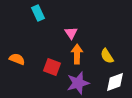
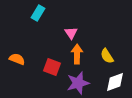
cyan rectangle: rotated 56 degrees clockwise
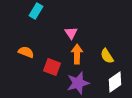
cyan rectangle: moved 2 px left, 2 px up
orange semicircle: moved 9 px right, 7 px up
white diamond: rotated 15 degrees counterclockwise
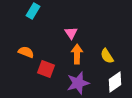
cyan rectangle: moved 3 px left
red square: moved 6 px left, 2 px down
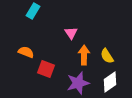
orange arrow: moved 7 px right, 1 px down
white diamond: moved 5 px left
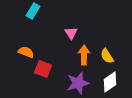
red square: moved 3 px left
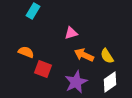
pink triangle: rotated 48 degrees clockwise
orange arrow: rotated 66 degrees counterclockwise
purple star: moved 2 px left, 1 px up; rotated 10 degrees counterclockwise
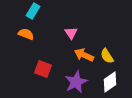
pink triangle: rotated 48 degrees counterclockwise
orange semicircle: moved 18 px up
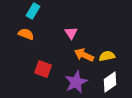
yellow semicircle: rotated 112 degrees clockwise
